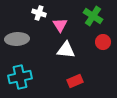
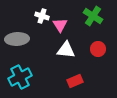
white cross: moved 3 px right, 3 px down
red circle: moved 5 px left, 7 px down
cyan cross: rotated 15 degrees counterclockwise
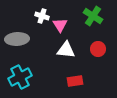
red rectangle: rotated 14 degrees clockwise
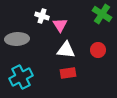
green cross: moved 9 px right, 2 px up
red circle: moved 1 px down
cyan cross: moved 1 px right
red rectangle: moved 7 px left, 8 px up
